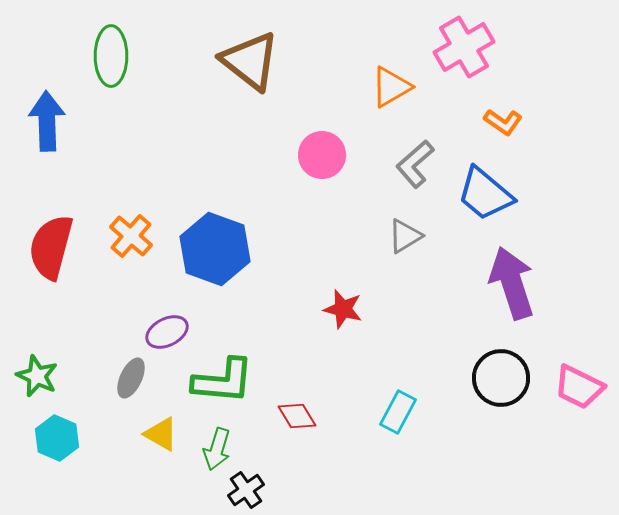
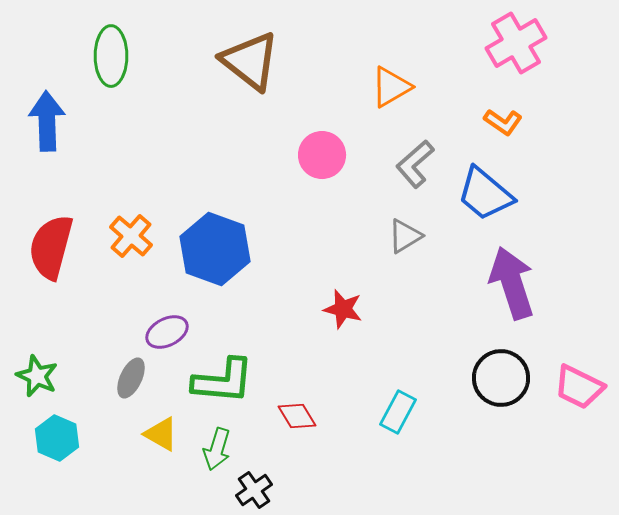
pink cross: moved 52 px right, 4 px up
black cross: moved 8 px right
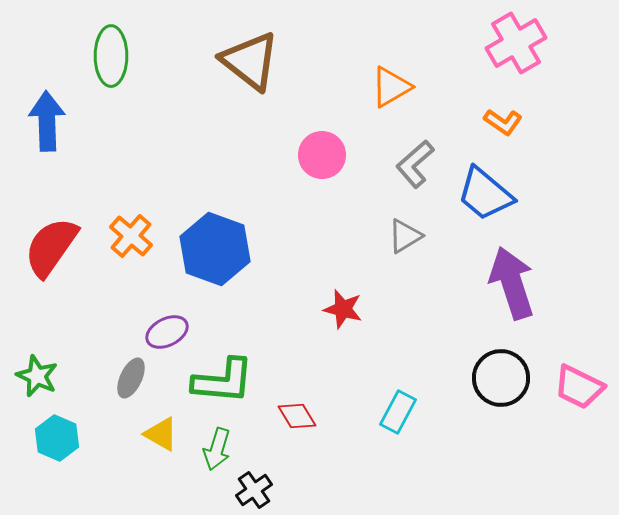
red semicircle: rotated 20 degrees clockwise
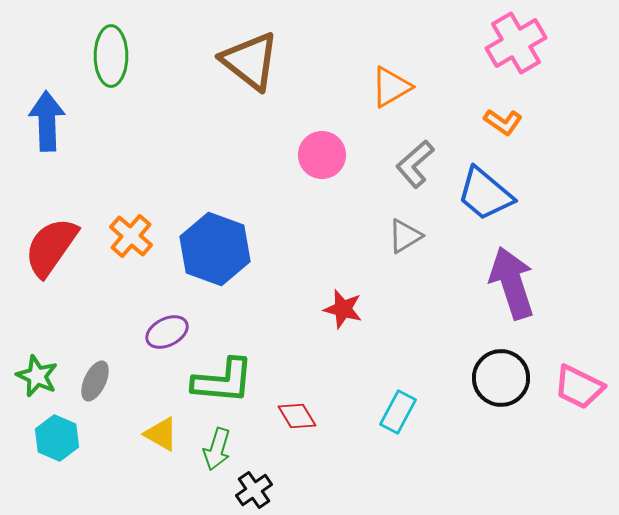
gray ellipse: moved 36 px left, 3 px down
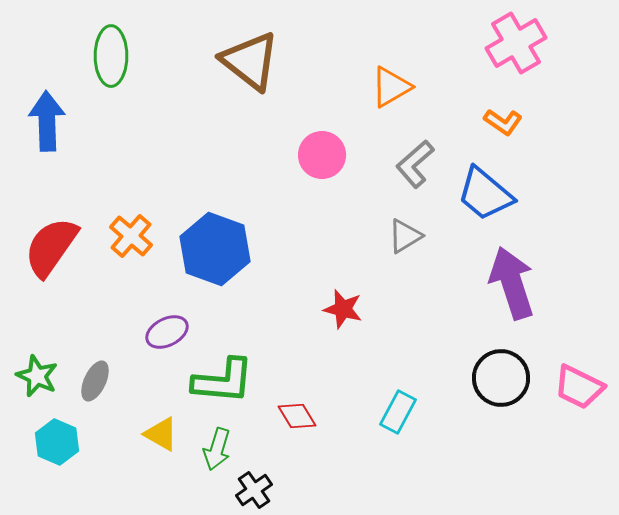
cyan hexagon: moved 4 px down
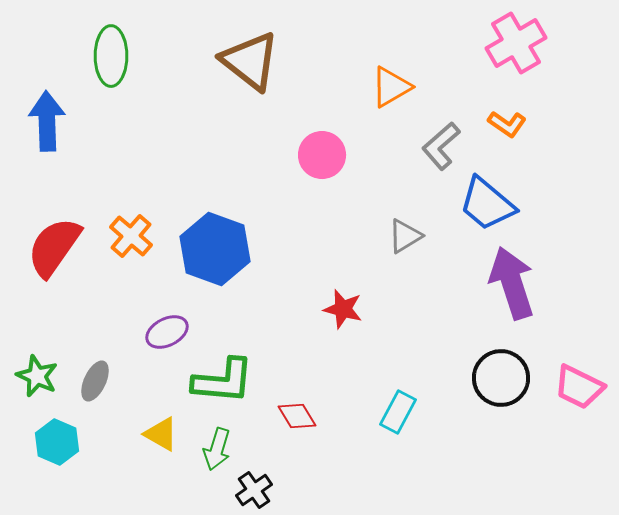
orange L-shape: moved 4 px right, 2 px down
gray L-shape: moved 26 px right, 18 px up
blue trapezoid: moved 2 px right, 10 px down
red semicircle: moved 3 px right
